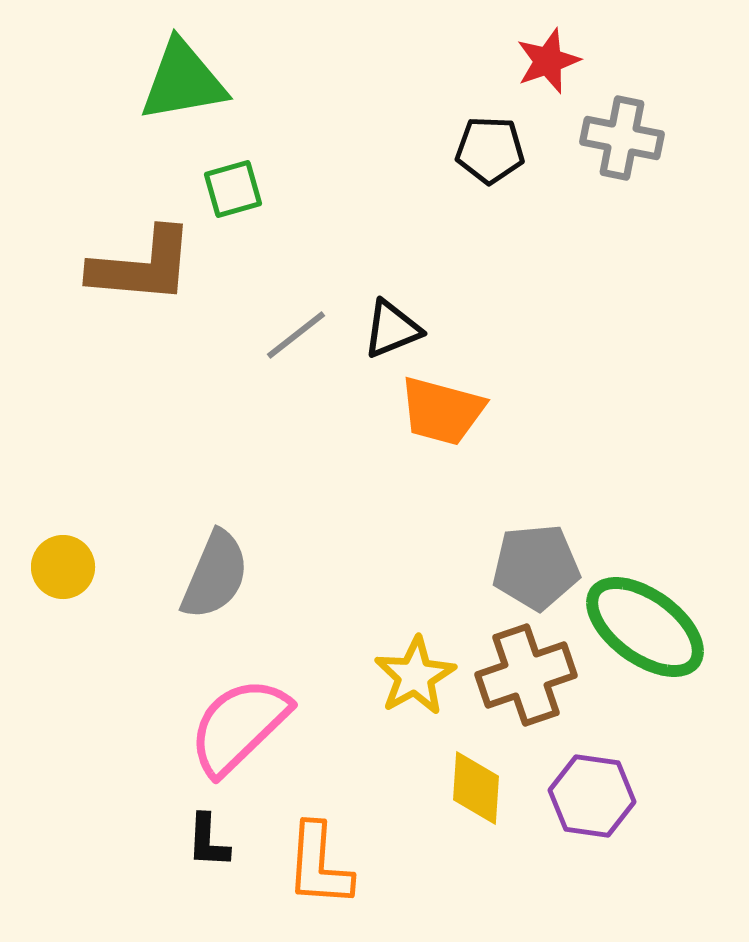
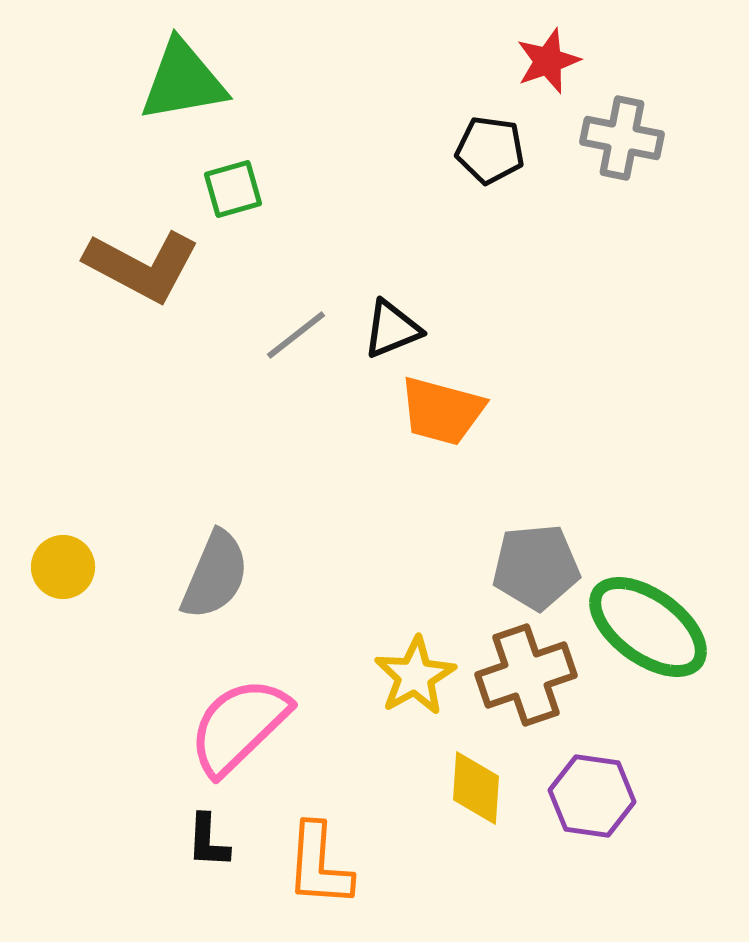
black pentagon: rotated 6 degrees clockwise
brown L-shape: rotated 23 degrees clockwise
green ellipse: moved 3 px right
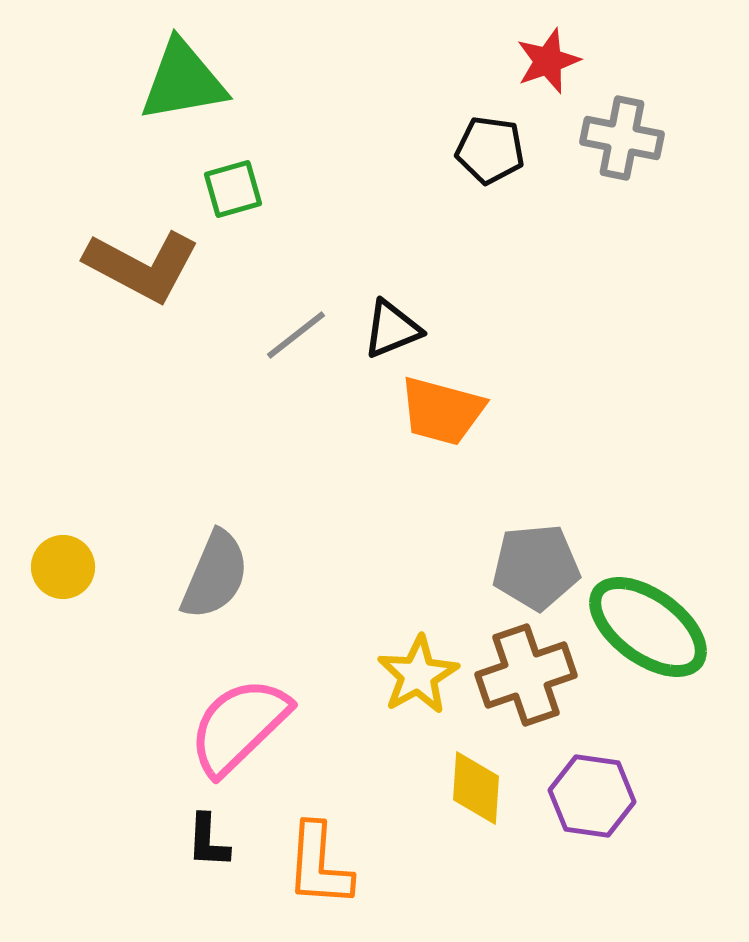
yellow star: moved 3 px right, 1 px up
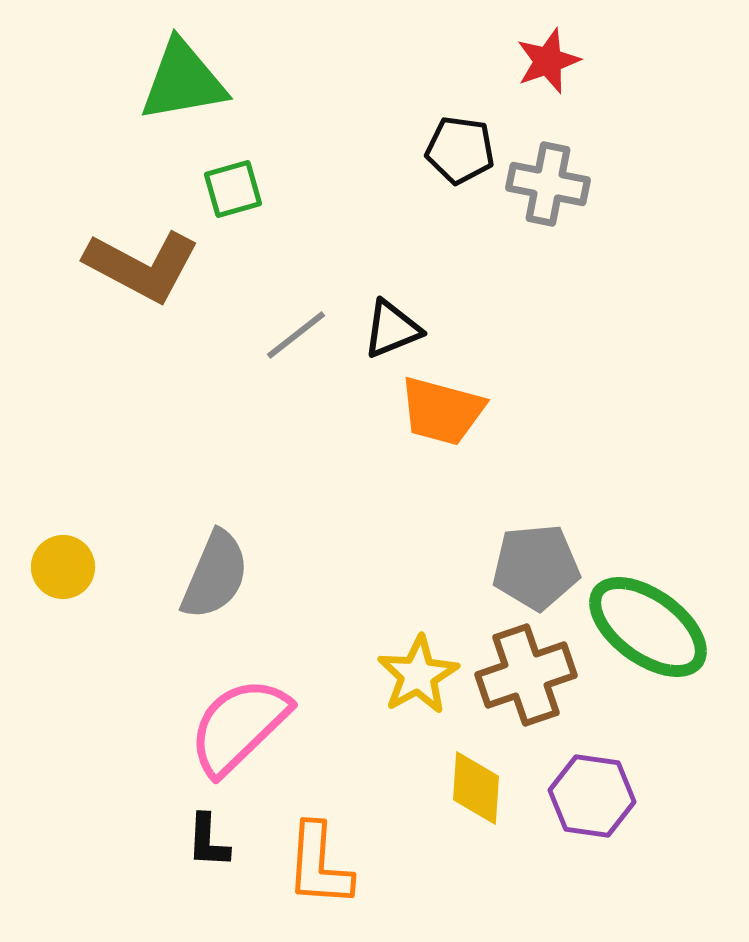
gray cross: moved 74 px left, 46 px down
black pentagon: moved 30 px left
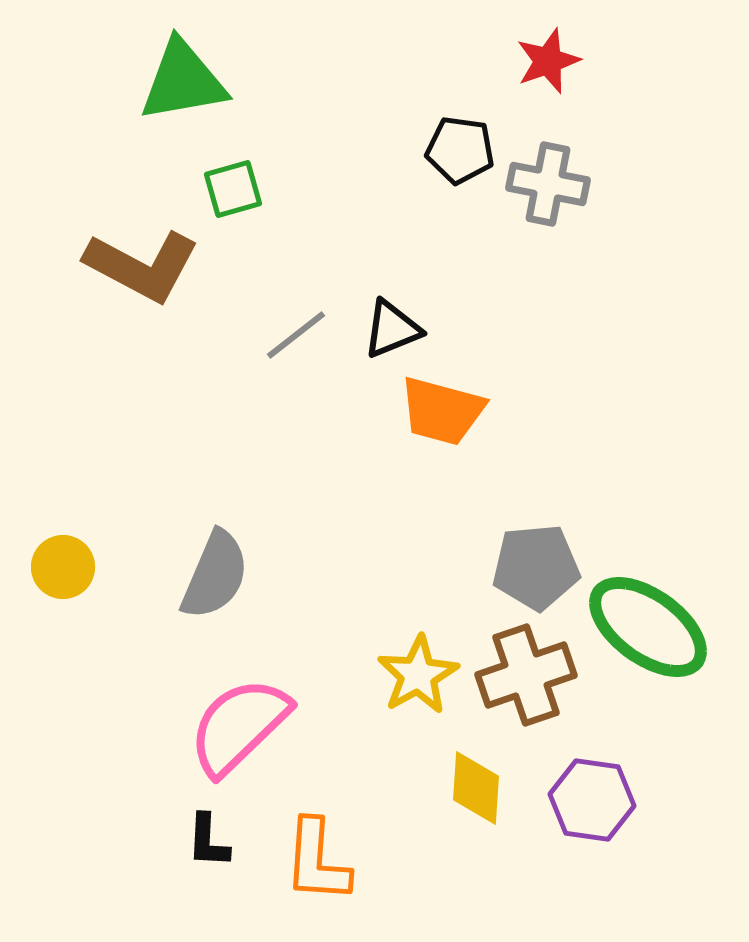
purple hexagon: moved 4 px down
orange L-shape: moved 2 px left, 4 px up
